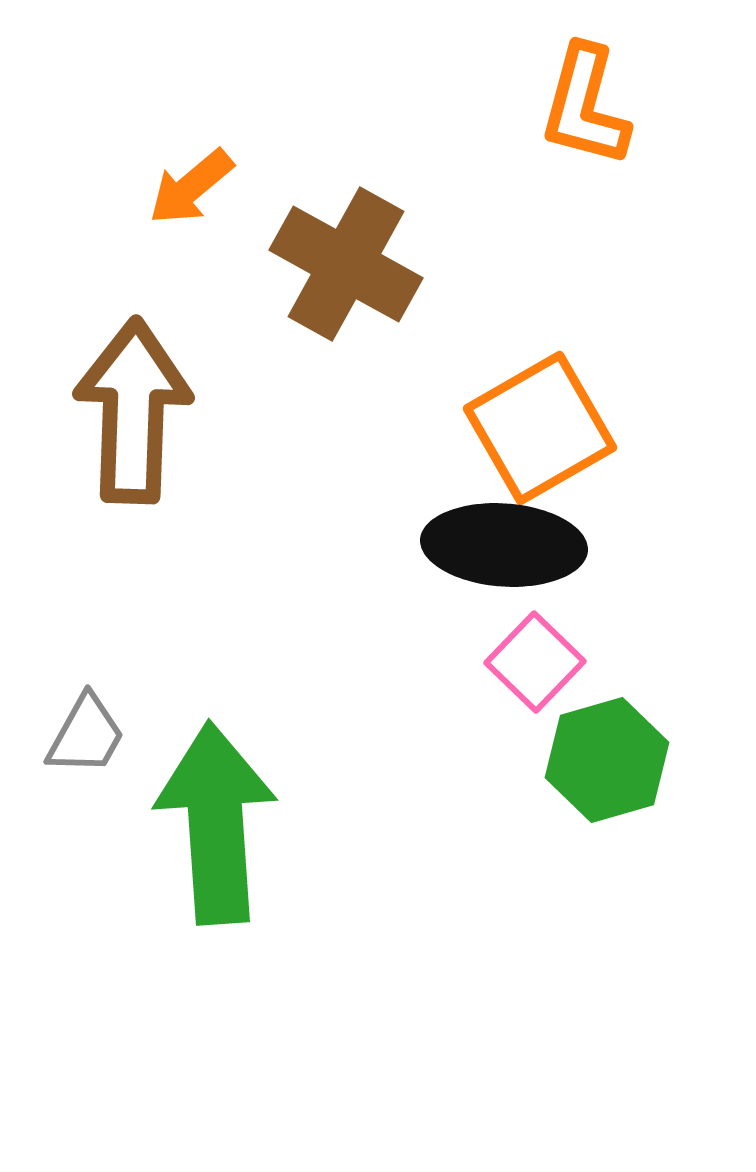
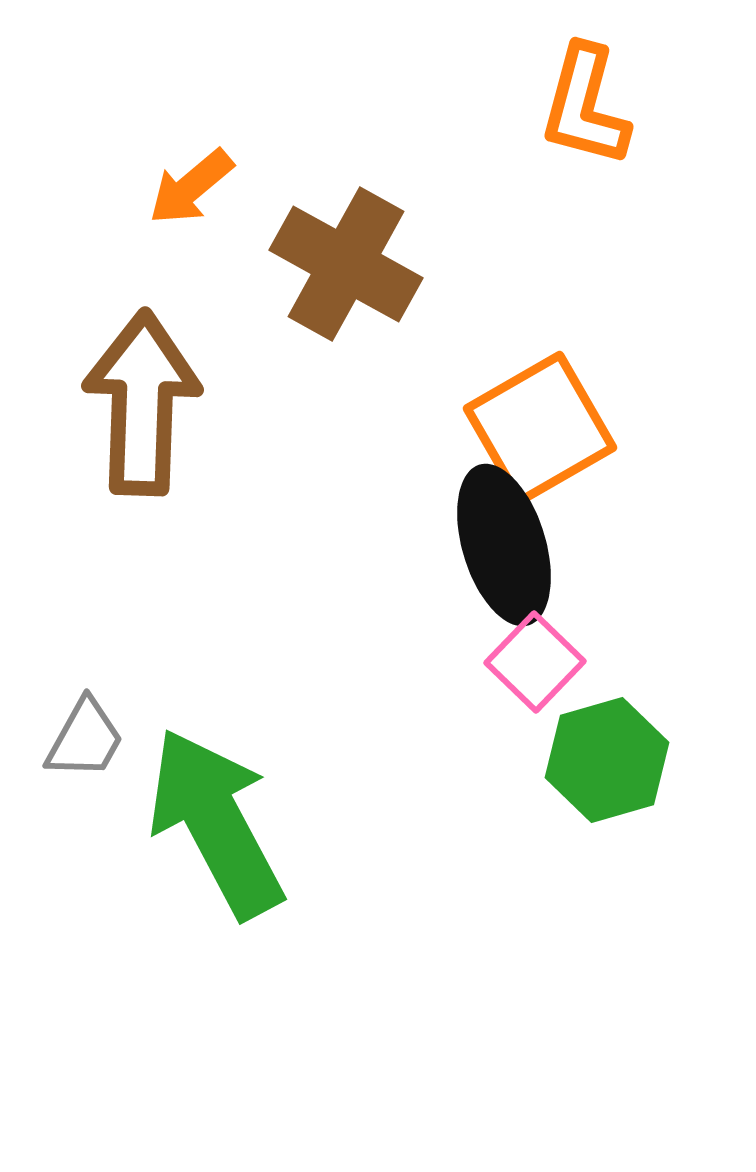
brown arrow: moved 9 px right, 8 px up
black ellipse: rotated 69 degrees clockwise
gray trapezoid: moved 1 px left, 4 px down
green arrow: rotated 24 degrees counterclockwise
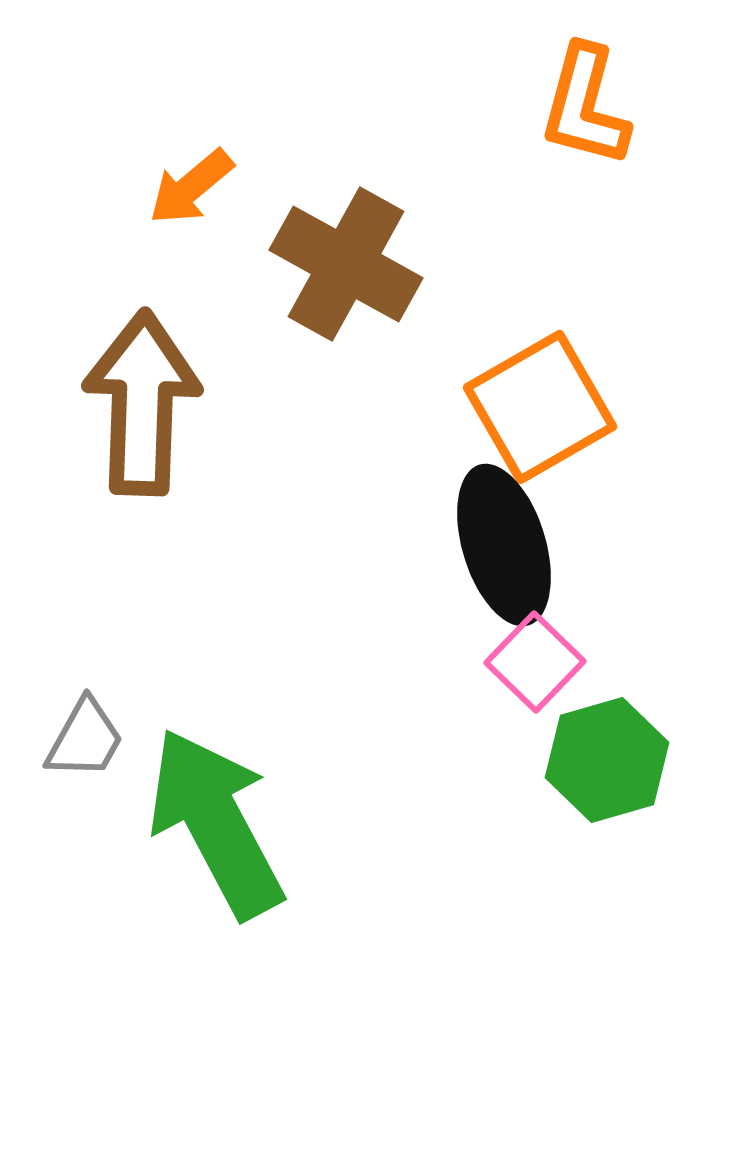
orange square: moved 21 px up
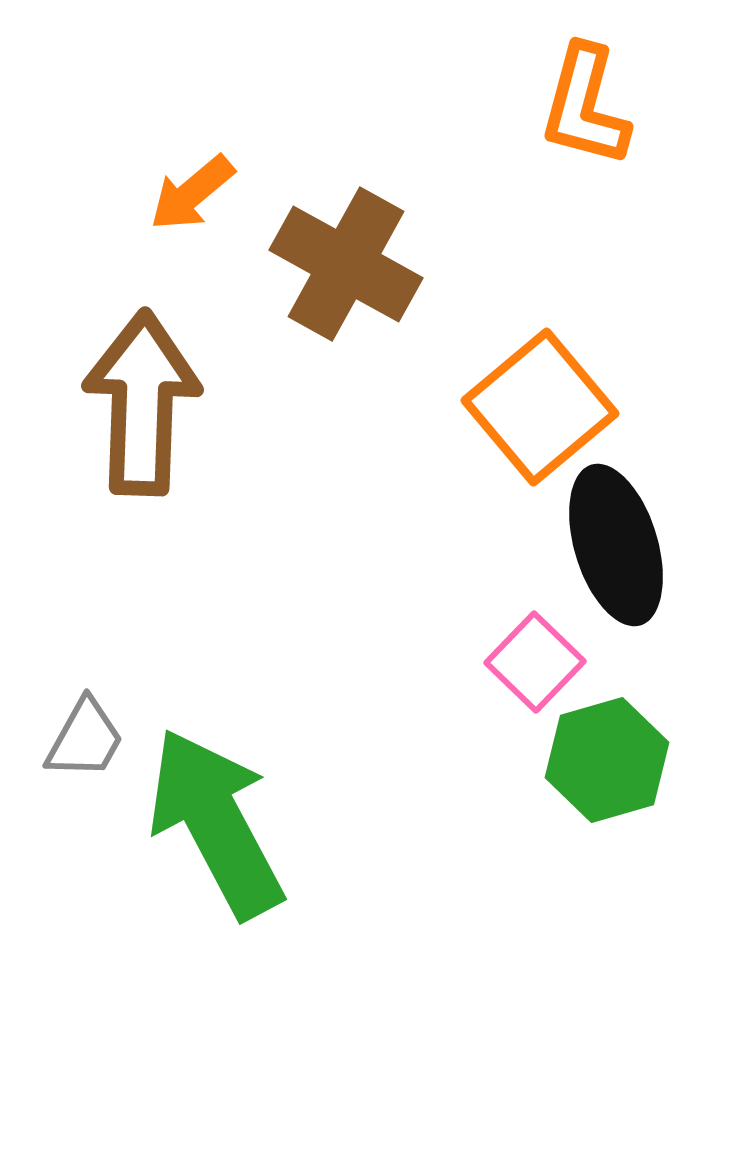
orange arrow: moved 1 px right, 6 px down
orange square: rotated 10 degrees counterclockwise
black ellipse: moved 112 px right
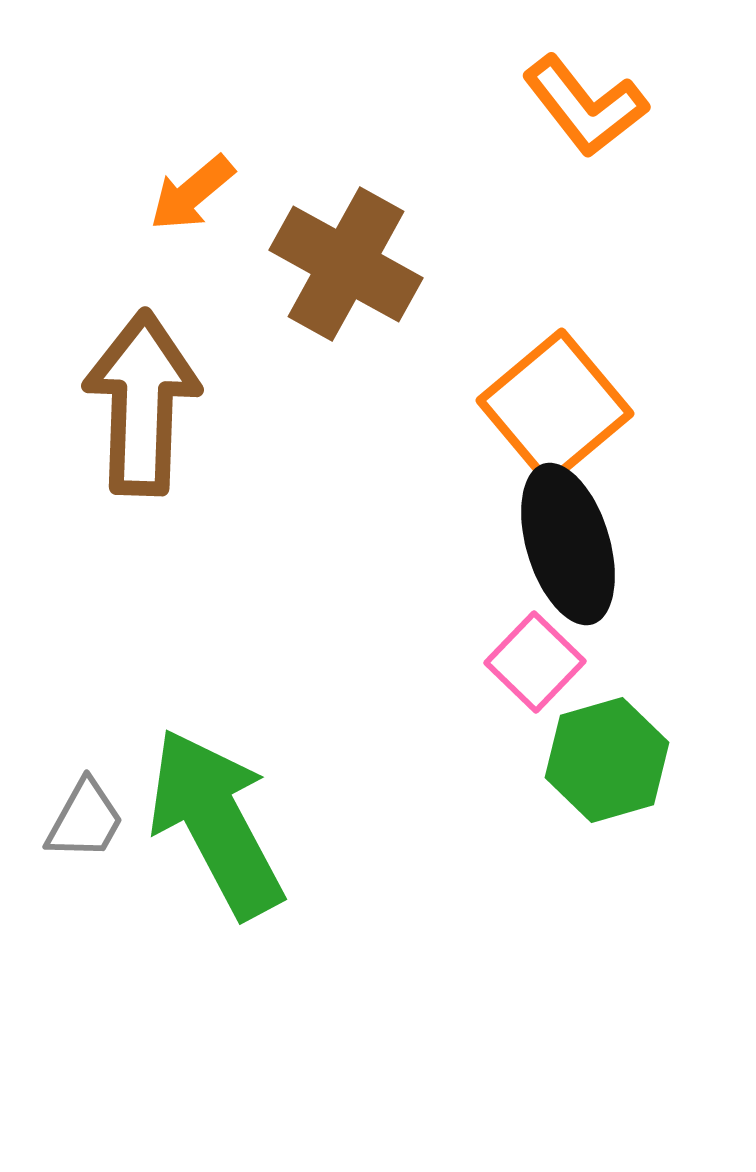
orange L-shape: rotated 53 degrees counterclockwise
orange square: moved 15 px right
black ellipse: moved 48 px left, 1 px up
gray trapezoid: moved 81 px down
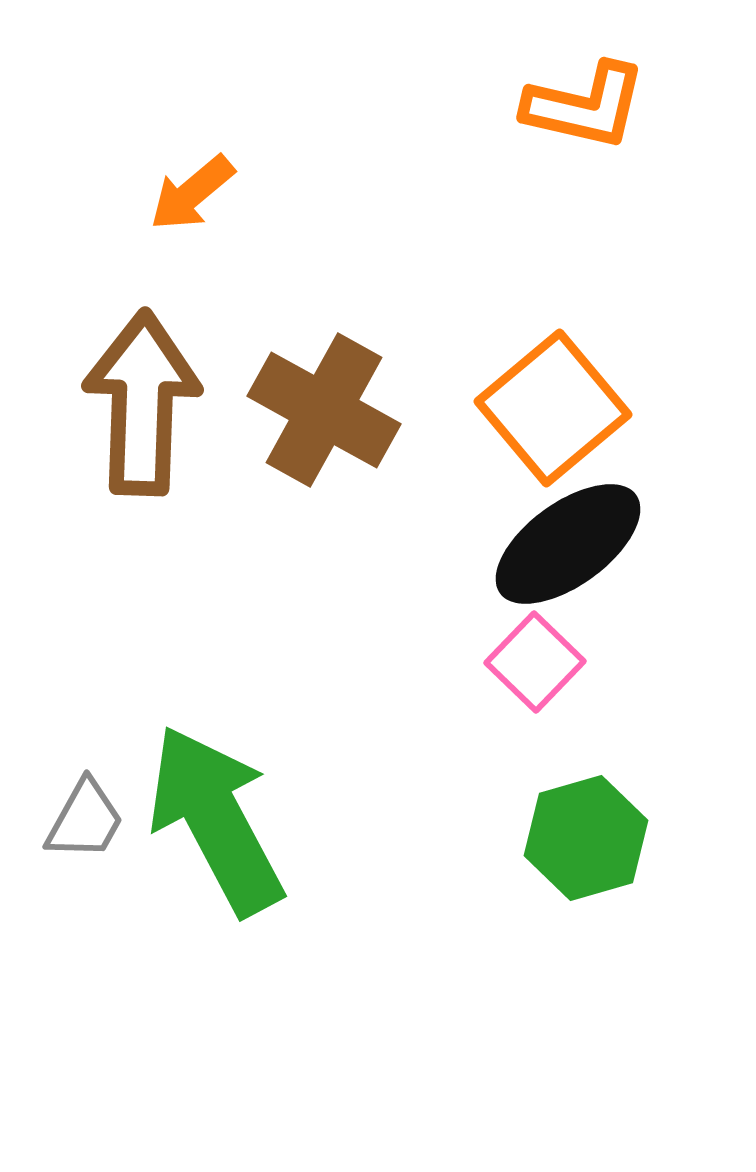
orange L-shape: rotated 39 degrees counterclockwise
brown cross: moved 22 px left, 146 px down
orange square: moved 2 px left, 1 px down
black ellipse: rotated 71 degrees clockwise
green hexagon: moved 21 px left, 78 px down
green arrow: moved 3 px up
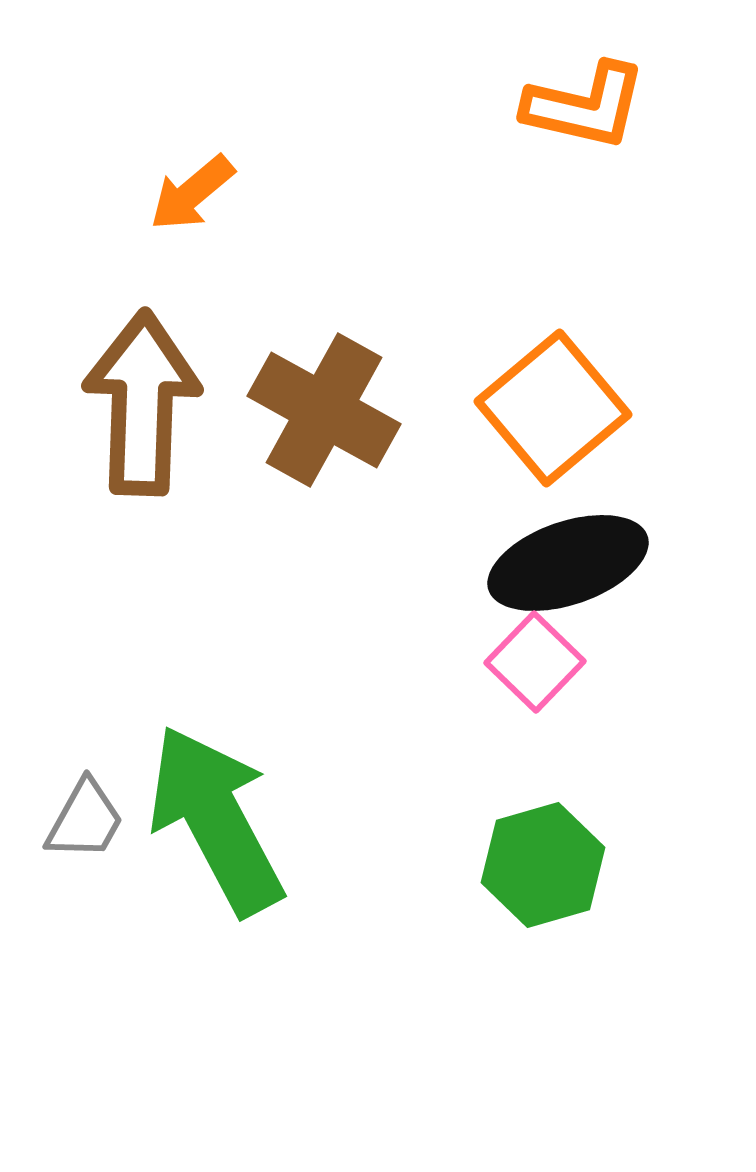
black ellipse: moved 19 px down; rotated 17 degrees clockwise
green hexagon: moved 43 px left, 27 px down
